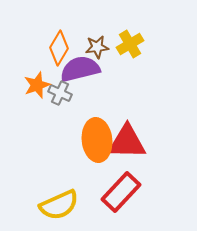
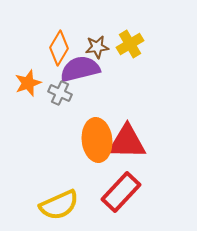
orange star: moved 9 px left, 2 px up
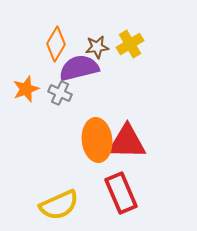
orange diamond: moved 3 px left, 4 px up
purple semicircle: moved 1 px left, 1 px up
orange star: moved 2 px left, 6 px down
red rectangle: moved 1 px down; rotated 66 degrees counterclockwise
